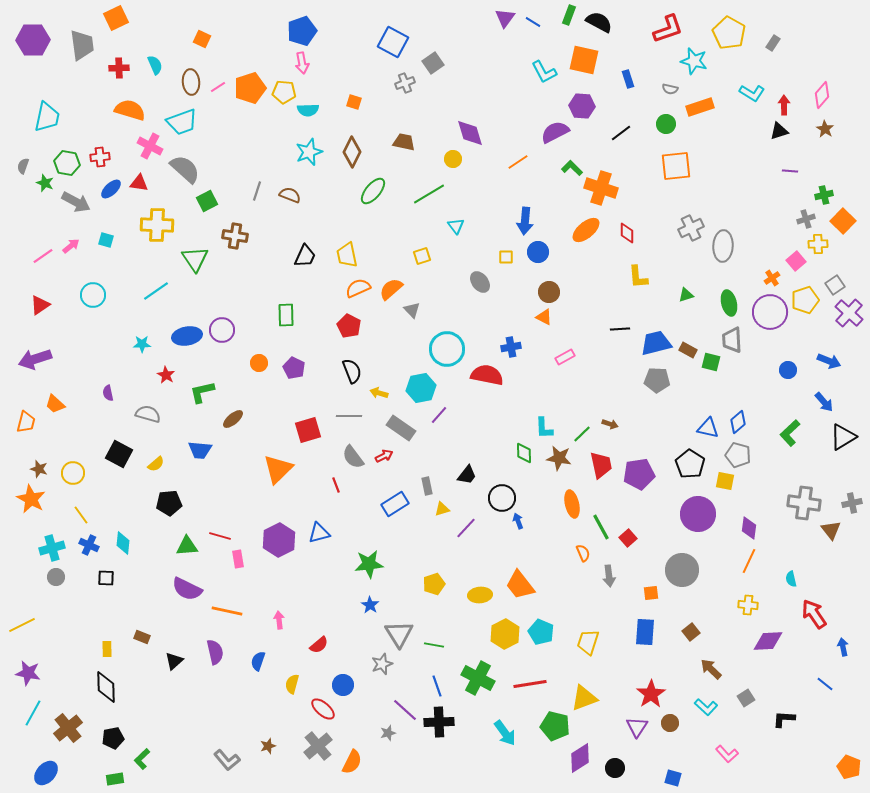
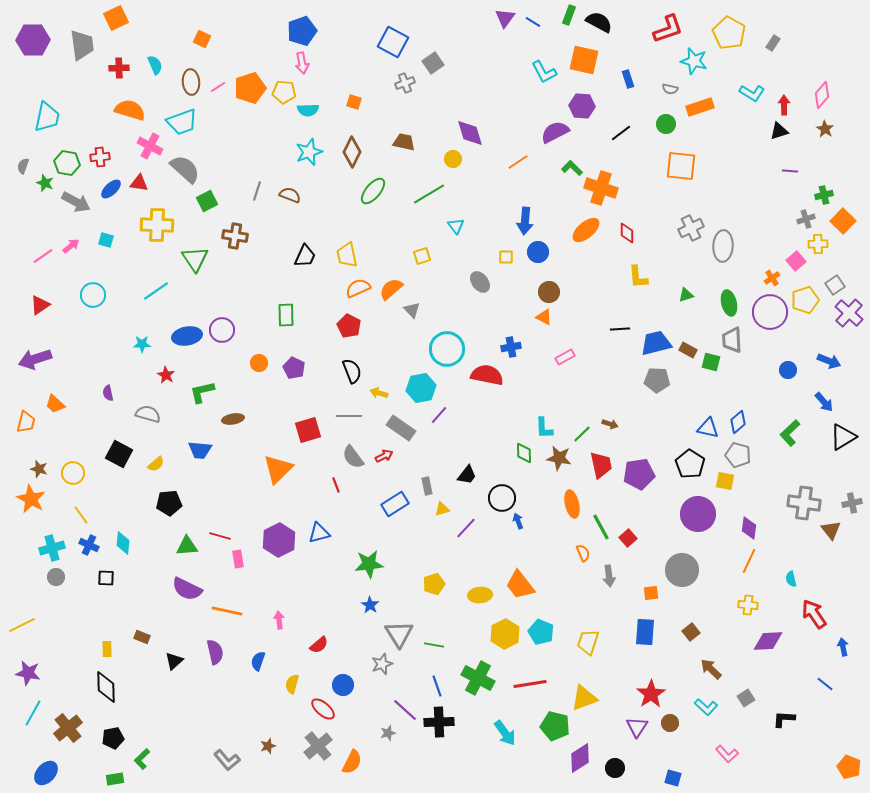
orange square at (676, 166): moved 5 px right; rotated 12 degrees clockwise
brown ellipse at (233, 419): rotated 30 degrees clockwise
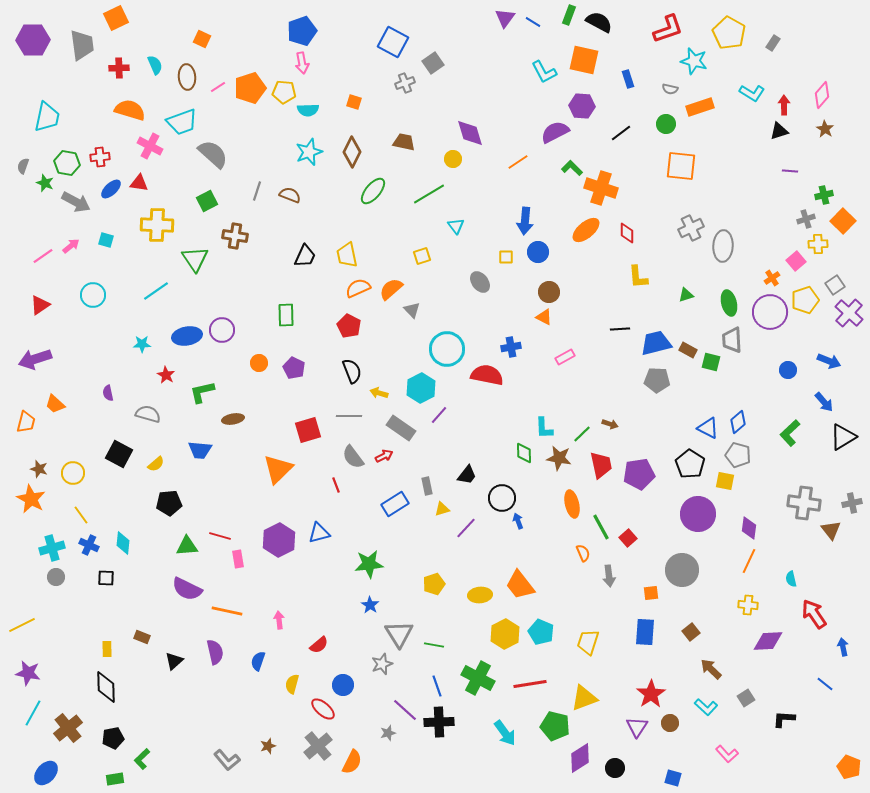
brown ellipse at (191, 82): moved 4 px left, 5 px up
gray semicircle at (185, 169): moved 28 px right, 15 px up
cyan hexagon at (421, 388): rotated 16 degrees counterclockwise
blue triangle at (708, 428): rotated 15 degrees clockwise
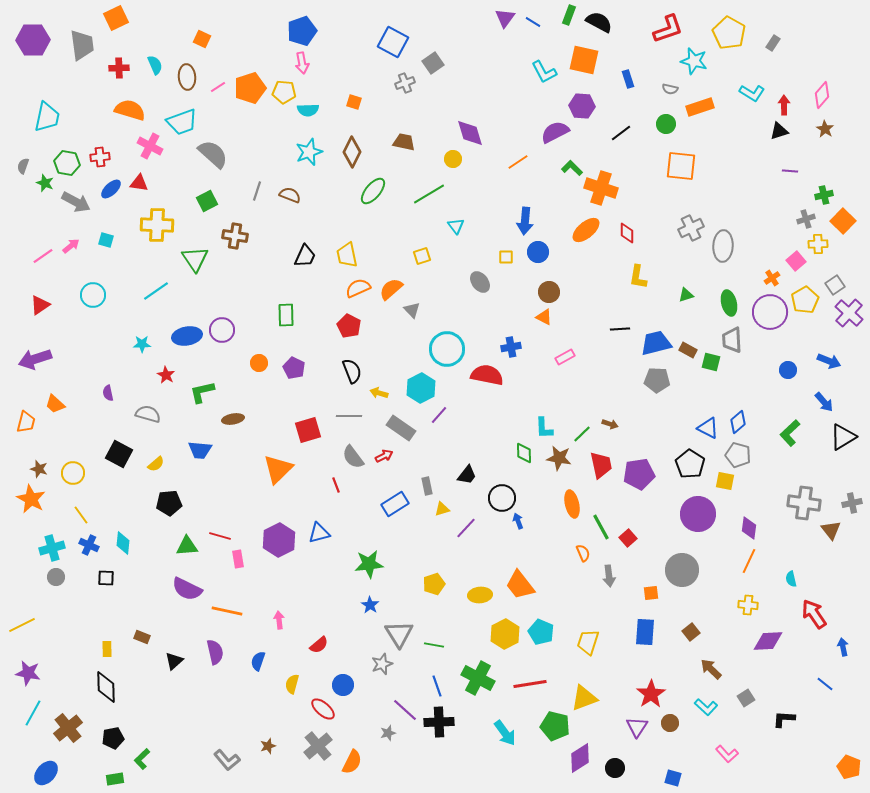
yellow L-shape at (638, 277): rotated 15 degrees clockwise
yellow pentagon at (805, 300): rotated 12 degrees counterclockwise
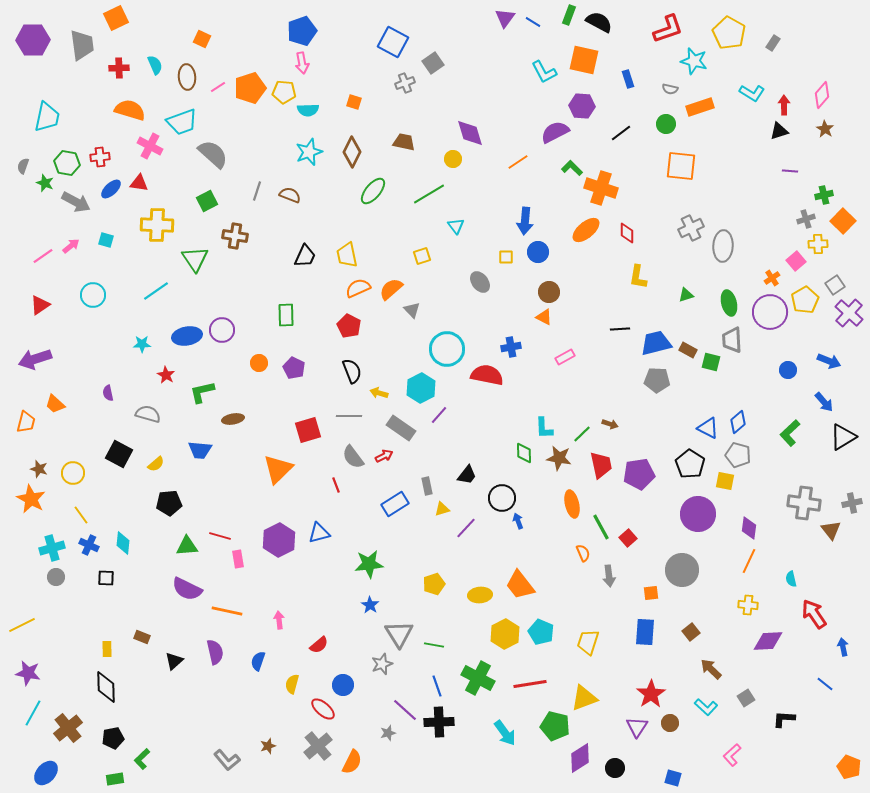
pink L-shape at (727, 754): moved 5 px right, 1 px down; rotated 90 degrees clockwise
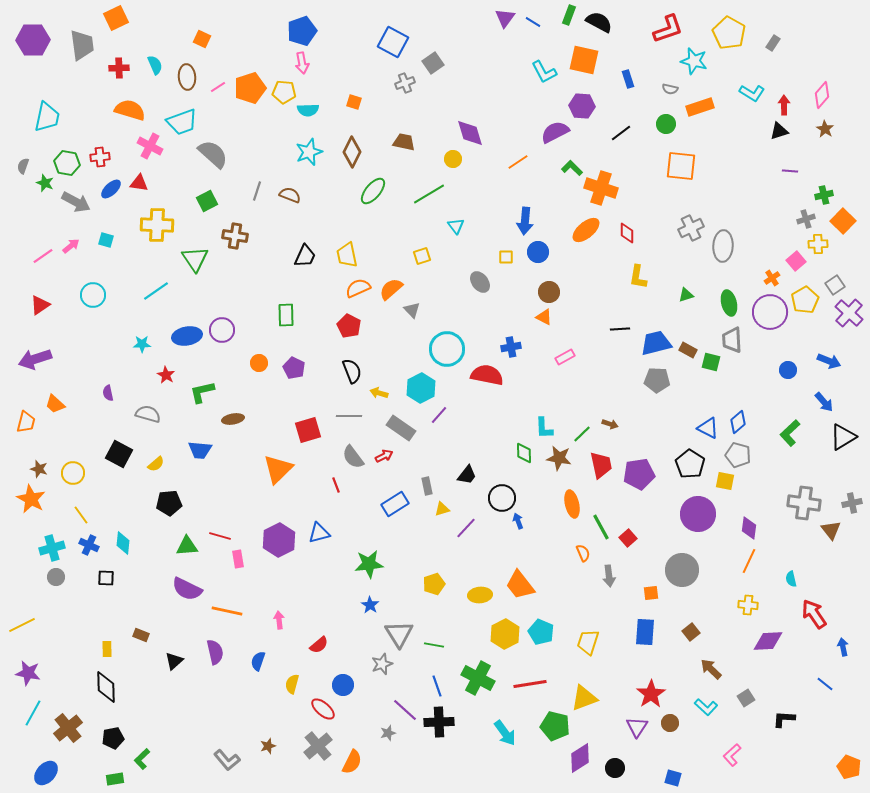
brown rectangle at (142, 637): moved 1 px left, 2 px up
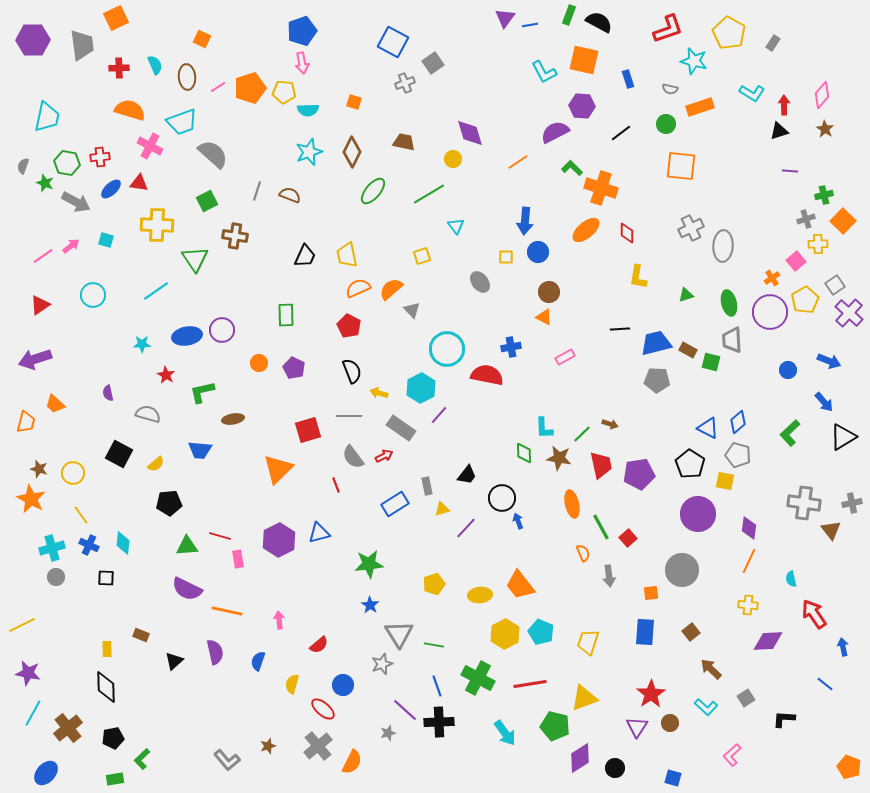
blue line at (533, 22): moved 3 px left, 3 px down; rotated 42 degrees counterclockwise
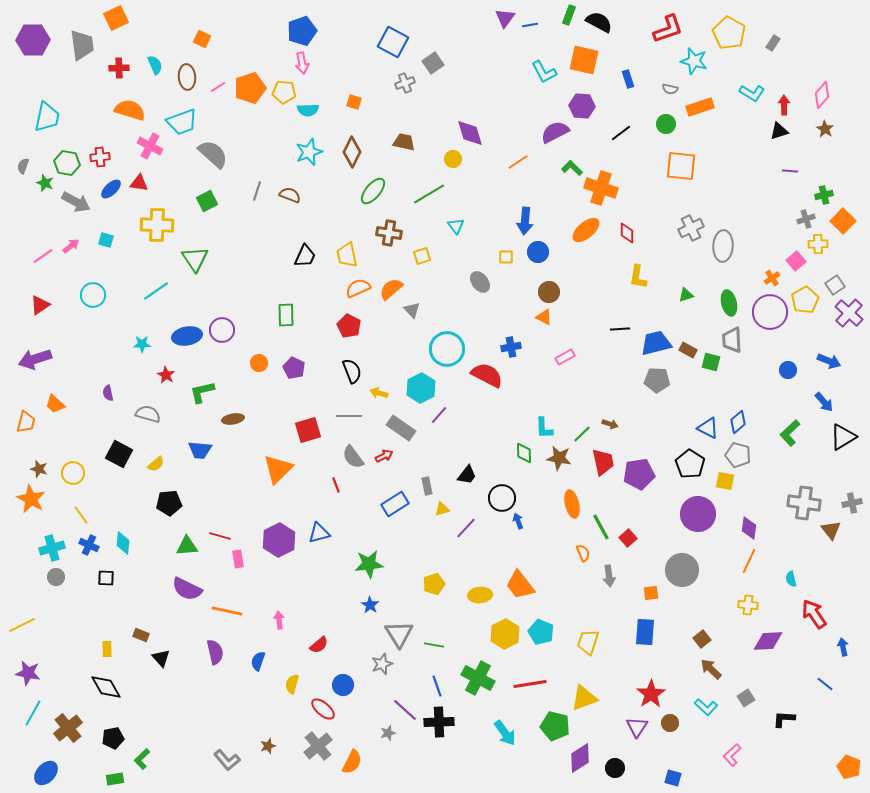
brown cross at (235, 236): moved 154 px right, 3 px up
red semicircle at (487, 375): rotated 16 degrees clockwise
red trapezoid at (601, 465): moved 2 px right, 3 px up
brown square at (691, 632): moved 11 px right, 7 px down
black triangle at (174, 661): moved 13 px left, 3 px up; rotated 30 degrees counterclockwise
black diamond at (106, 687): rotated 28 degrees counterclockwise
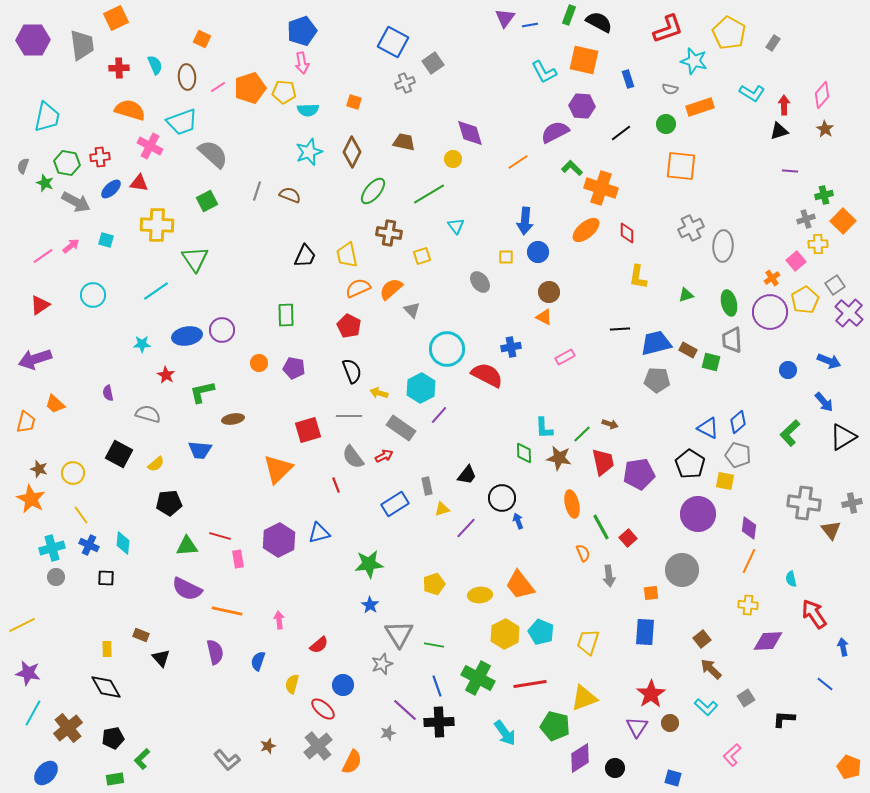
purple pentagon at (294, 368): rotated 15 degrees counterclockwise
